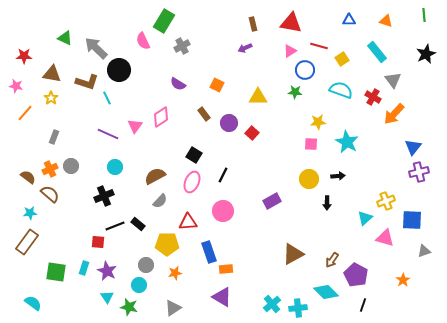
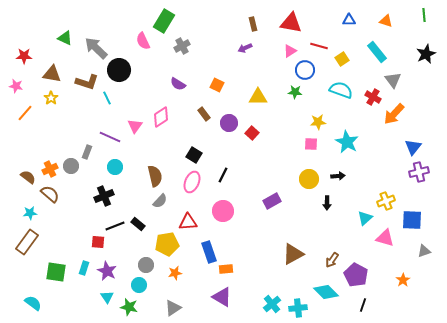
purple line at (108, 134): moved 2 px right, 3 px down
gray rectangle at (54, 137): moved 33 px right, 15 px down
brown semicircle at (155, 176): rotated 105 degrees clockwise
yellow pentagon at (167, 244): rotated 10 degrees counterclockwise
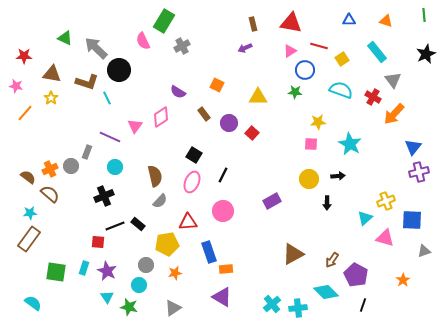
purple semicircle at (178, 84): moved 8 px down
cyan star at (347, 142): moved 3 px right, 2 px down
brown rectangle at (27, 242): moved 2 px right, 3 px up
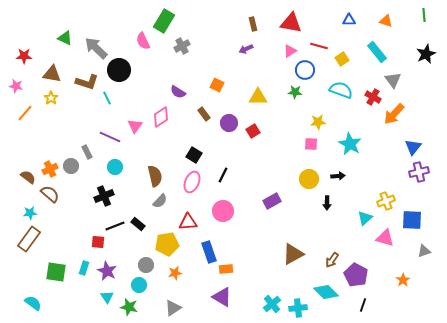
purple arrow at (245, 48): moved 1 px right, 1 px down
red square at (252, 133): moved 1 px right, 2 px up; rotated 16 degrees clockwise
gray rectangle at (87, 152): rotated 48 degrees counterclockwise
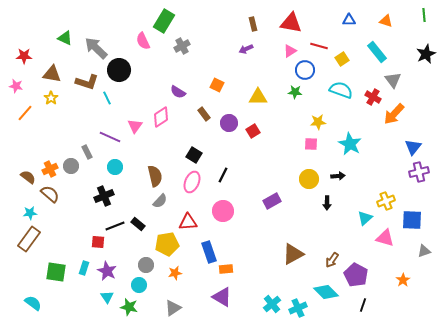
cyan cross at (298, 308): rotated 18 degrees counterclockwise
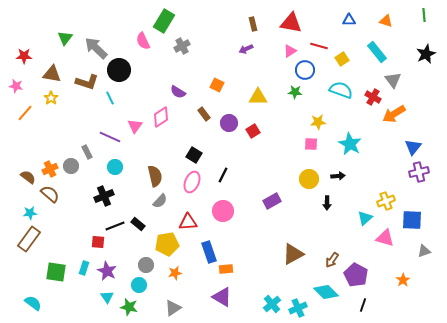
green triangle at (65, 38): rotated 42 degrees clockwise
cyan line at (107, 98): moved 3 px right
orange arrow at (394, 114): rotated 15 degrees clockwise
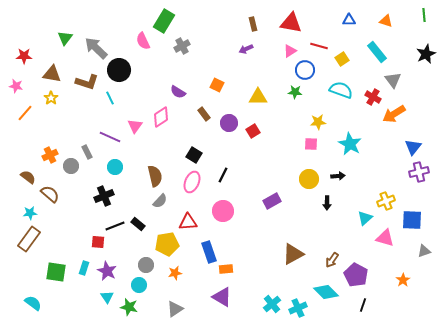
orange cross at (50, 169): moved 14 px up
gray triangle at (173, 308): moved 2 px right, 1 px down
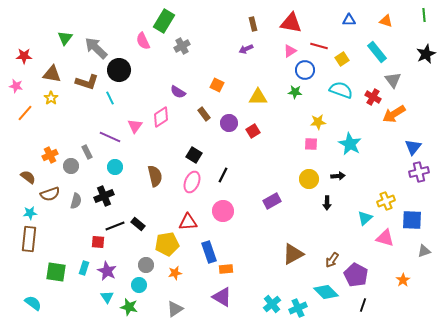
brown semicircle at (50, 194): rotated 120 degrees clockwise
gray semicircle at (160, 201): moved 84 px left; rotated 28 degrees counterclockwise
brown rectangle at (29, 239): rotated 30 degrees counterclockwise
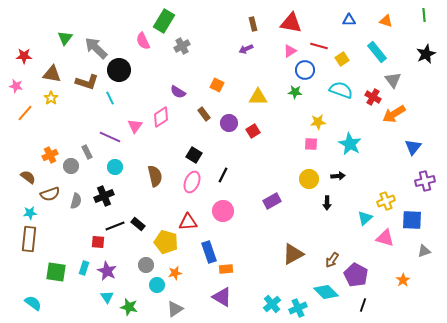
purple cross at (419, 172): moved 6 px right, 9 px down
yellow pentagon at (167, 244): moved 1 px left, 2 px up; rotated 25 degrees clockwise
cyan circle at (139, 285): moved 18 px right
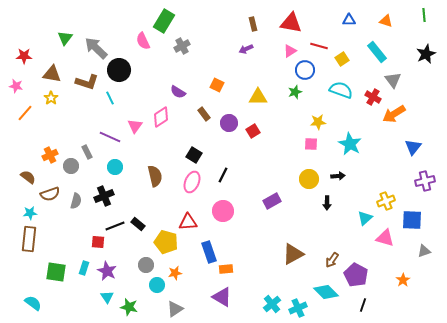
green star at (295, 92): rotated 24 degrees counterclockwise
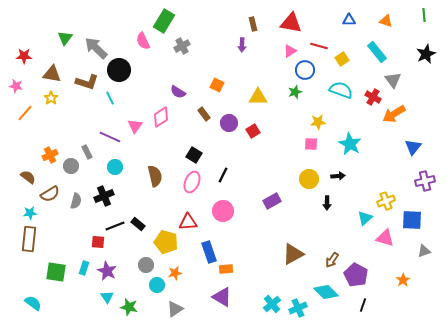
purple arrow at (246, 49): moved 4 px left, 4 px up; rotated 64 degrees counterclockwise
brown semicircle at (50, 194): rotated 12 degrees counterclockwise
